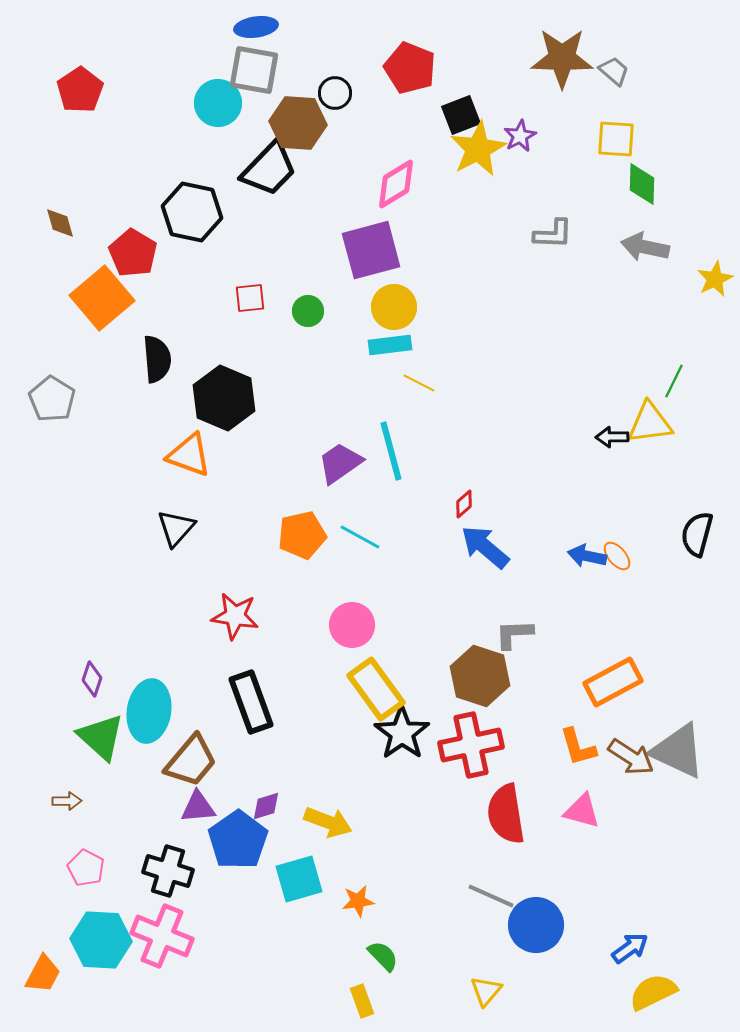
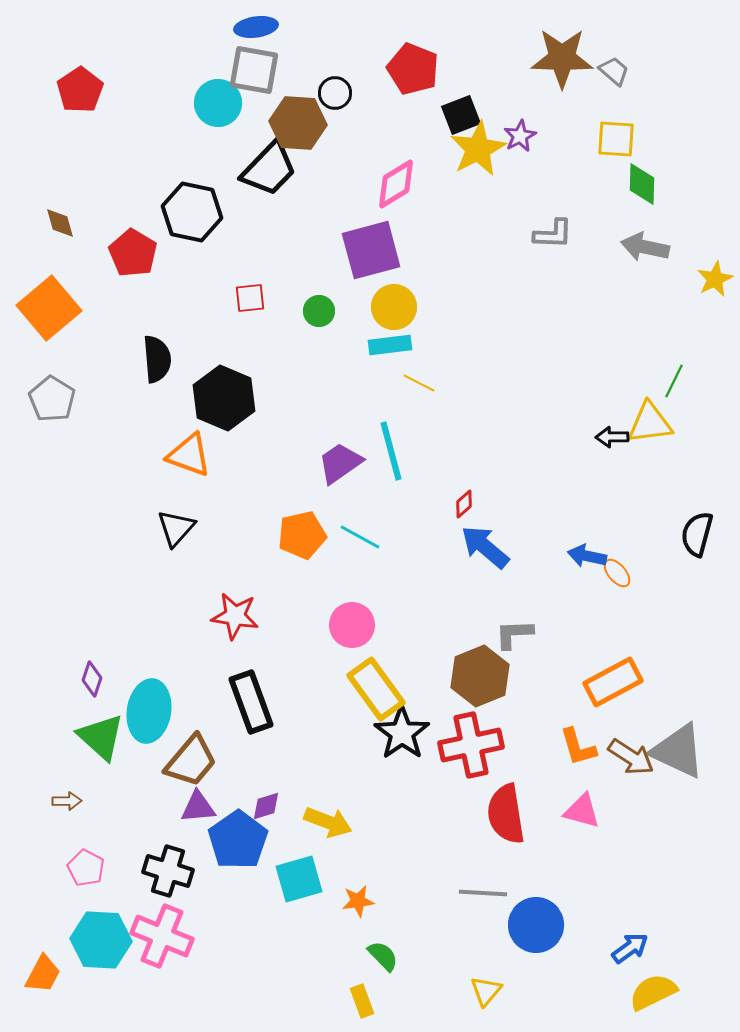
red pentagon at (410, 68): moved 3 px right, 1 px down
orange square at (102, 298): moved 53 px left, 10 px down
green circle at (308, 311): moved 11 px right
orange ellipse at (617, 556): moved 17 px down
brown hexagon at (480, 676): rotated 20 degrees clockwise
gray line at (491, 896): moved 8 px left, 3 px up; rotated 21 degrees counterclockwise
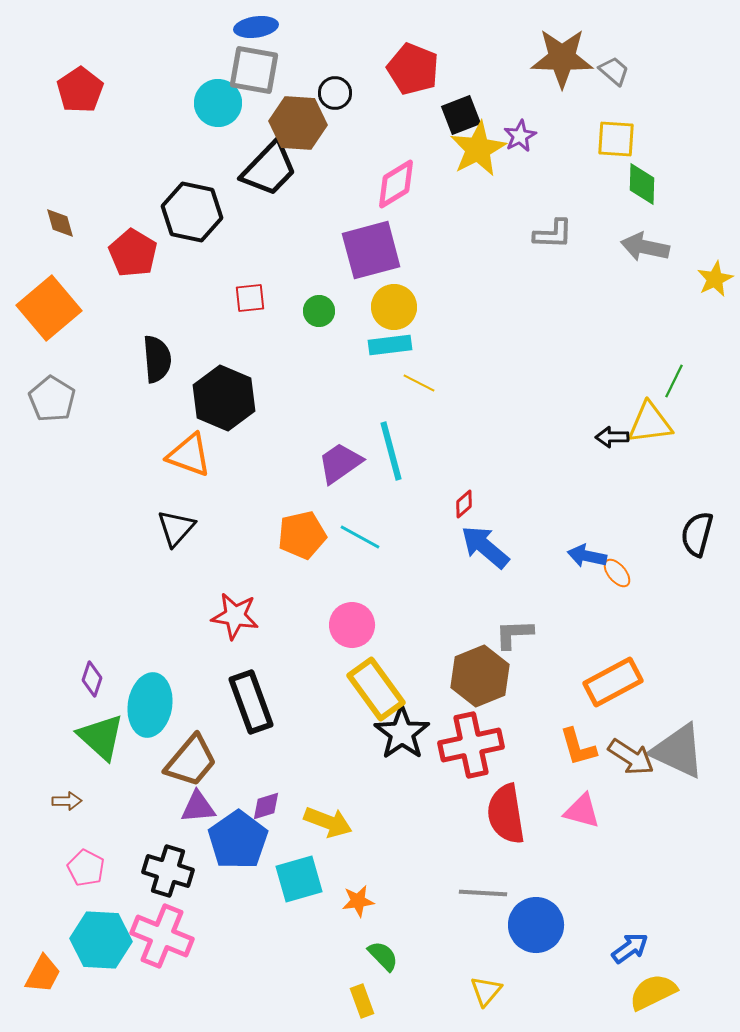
cyan ellipse at (149, 711): moved 1 px right, 6 px up
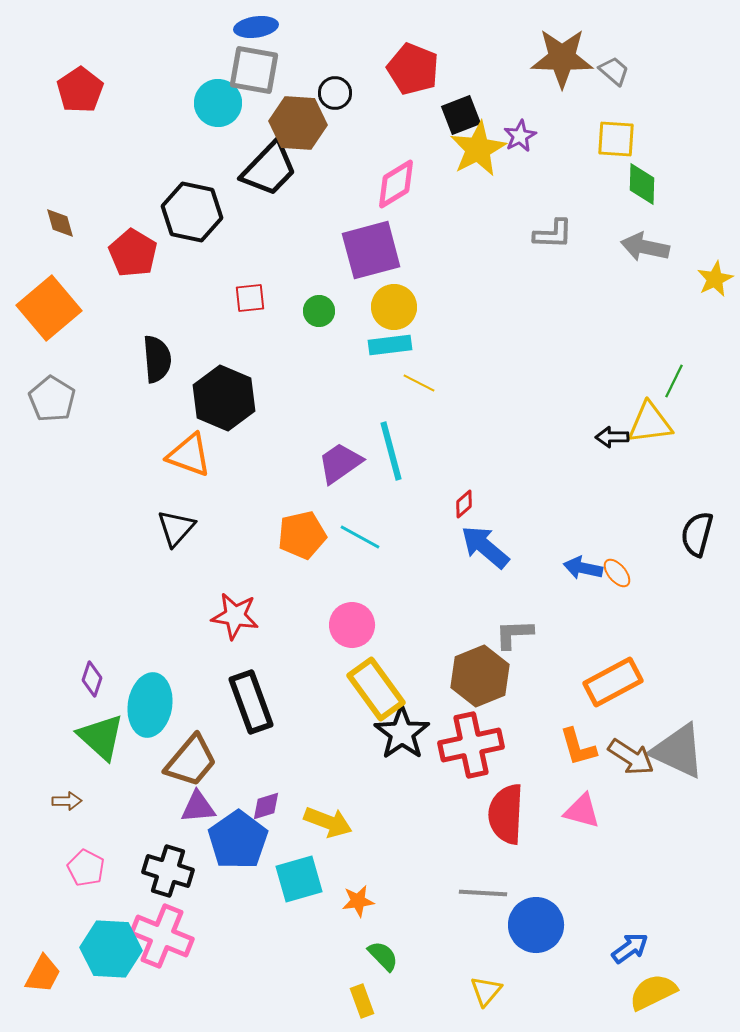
blue arrow at (587, 556): moved 4 px left, 12 px down
red semicircle at (506, 814): rotated 12 degrees clockwise
cyan hexagon at (101, 940): moved 10 px right, 9 px down
